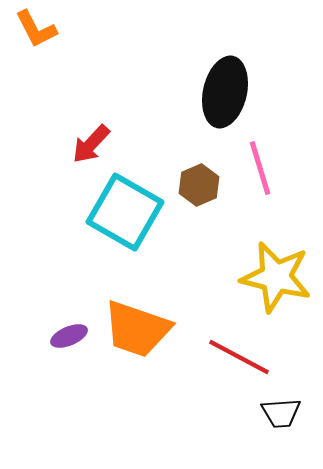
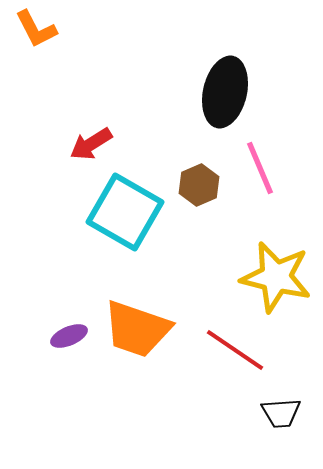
red arrow: rotated 15 degrees clockwise
pink line: rotated 6 degrees counterclockwise
red line: moved 4 px left, 7 px up; rotated 6 degrees clockwise
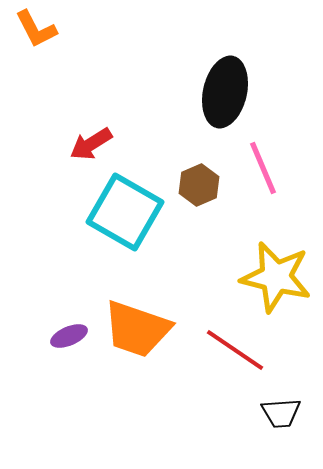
pink line: moved 3 px right
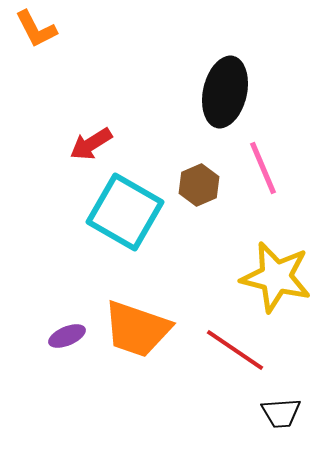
purple ellipse: moved 2 px left
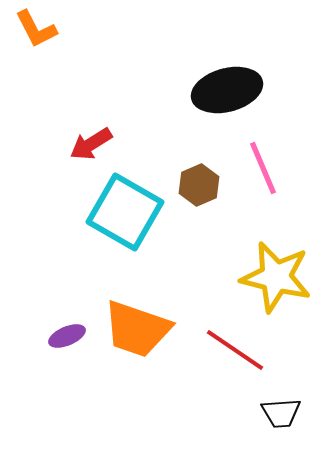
black ellipse: moved 2 px right, 2 px up; rotated 62 degrees clockwise
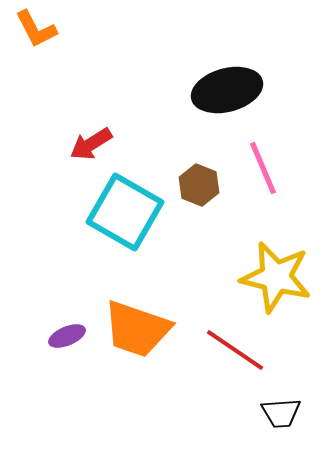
brown hexagon: rotated 15 degrees counterclockwise
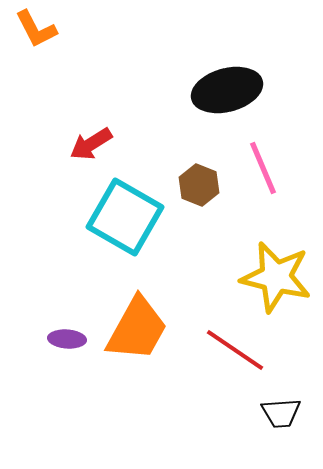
cyan square: moved 5 px down
orange trapezoid: rotated 80 degrees counterclockwise
purple ellipse: moved 3 px down; rotated 27 degrees clockwise
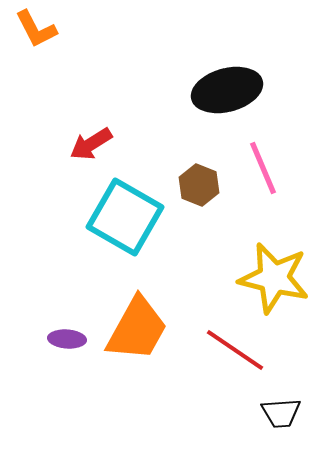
yellow star: moved 2 px left, 1 px down
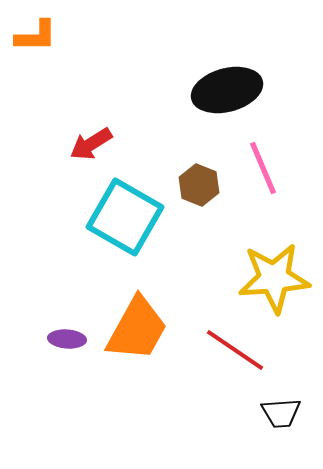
orange L-shape: moved 7 px down; rotated 63 degrees counterclockwise
yellow star: rotated 18 degrees counterclockwise
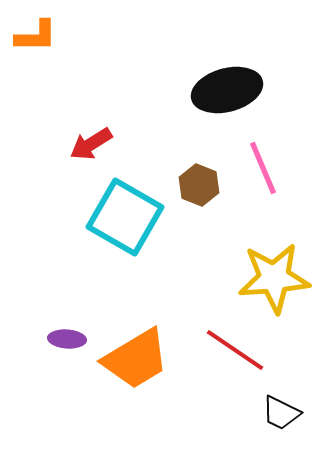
orange trapezoid: moved 1 px left, 30 px down; rotated 30 degrees clockwise
black trapezoid: rotated 30 degrees clockwise
